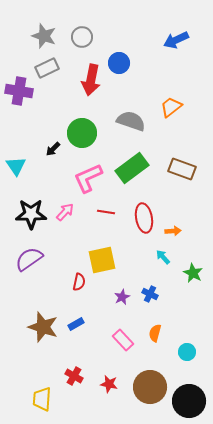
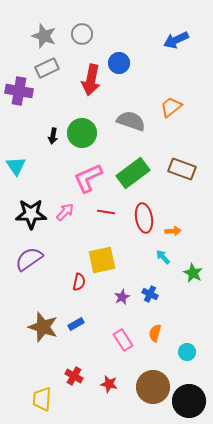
gray circle: moved 3 px up
black arrow: moved 13 px up; rotated 35 degrees counterclockwise
green rectangle: moved 1 px right, 5 px down
pink rectangle: rotated 10 degrees clockwise
brown circle: moved 3 px right
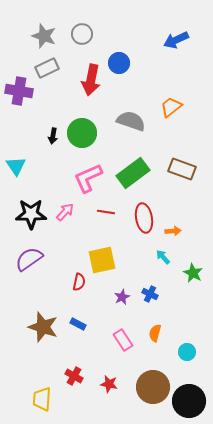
blue rectangle: moved 2 px right; rotated 56 degrees clockwise
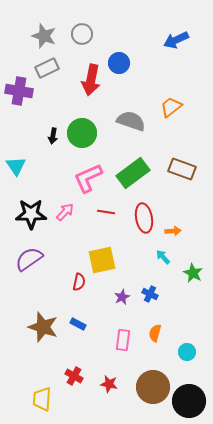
pink rectangle: rotated 40 degrees clockwise
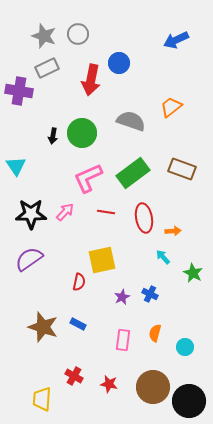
gray circle: moved 4 px left
cyan circle: moved 2 px left, 5 px up
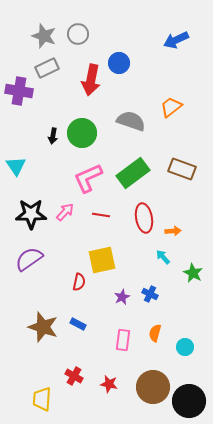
red line: moved 5 px left, 3 px down
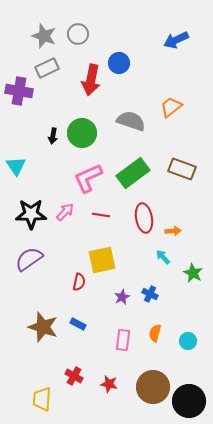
cyan circle: moved 3 px right, 6 px up
